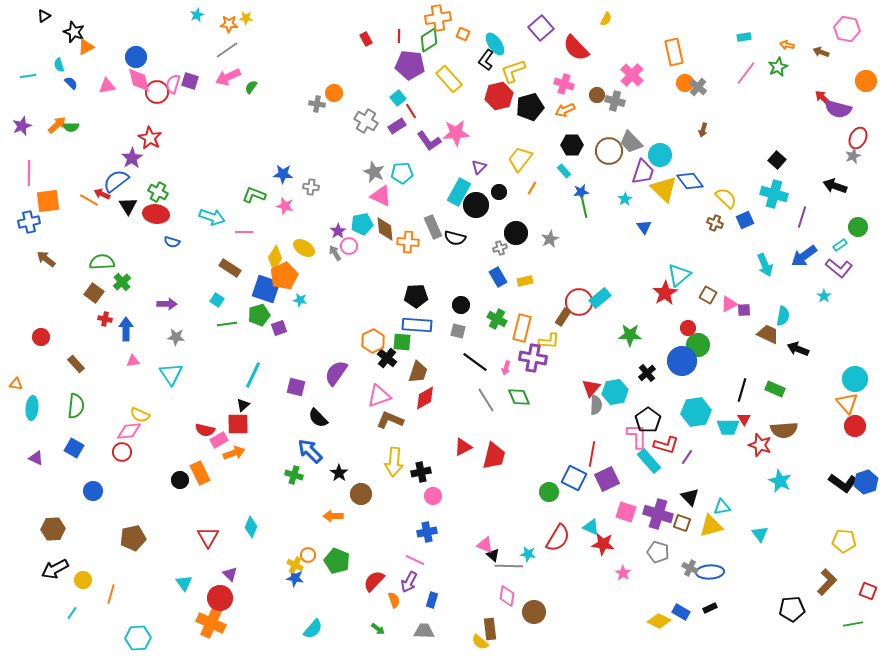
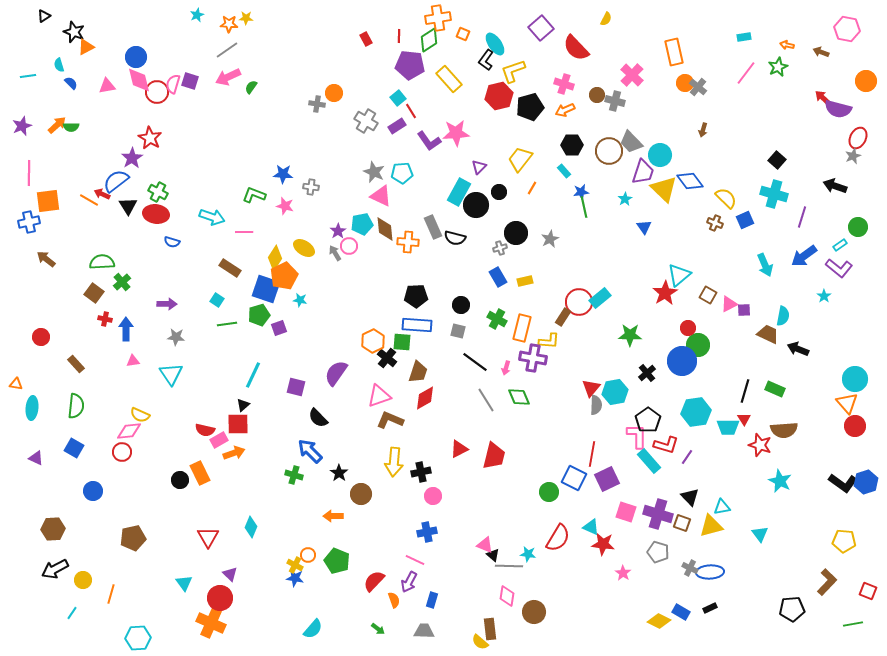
black line at (742, 390): moved 3 px right, 1 px down
red triangle at (463, 447): moved 4 px left, 2 px down
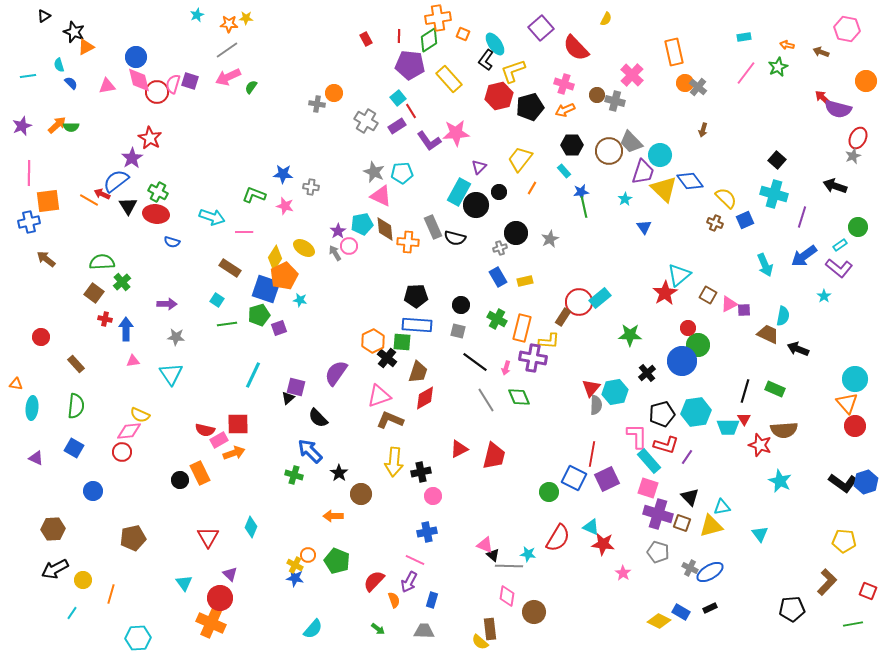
black triangle at (243, 405): moved 45 px right, 7 px up
black pentagon at (648, 420): moved 14 px right, 6 px up; rotated 20 degrees clockwise
pink square at (626, 512): moved 22 px right, 24 px up
blue ellipse at (710, 572): rotated 28 degrees counterclockwise
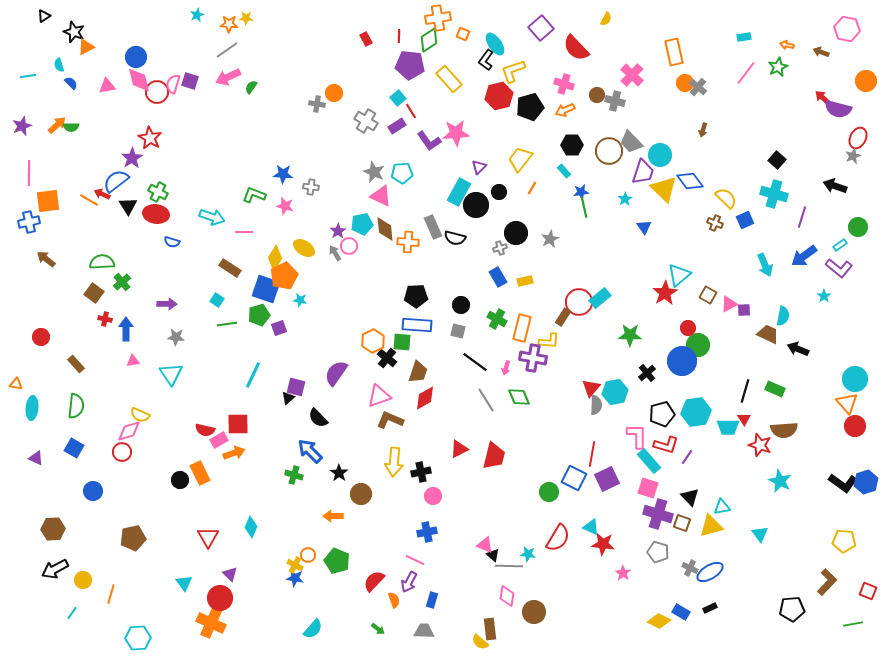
pink diamond at (129, 431): rotated 10 degrees counterclockwise
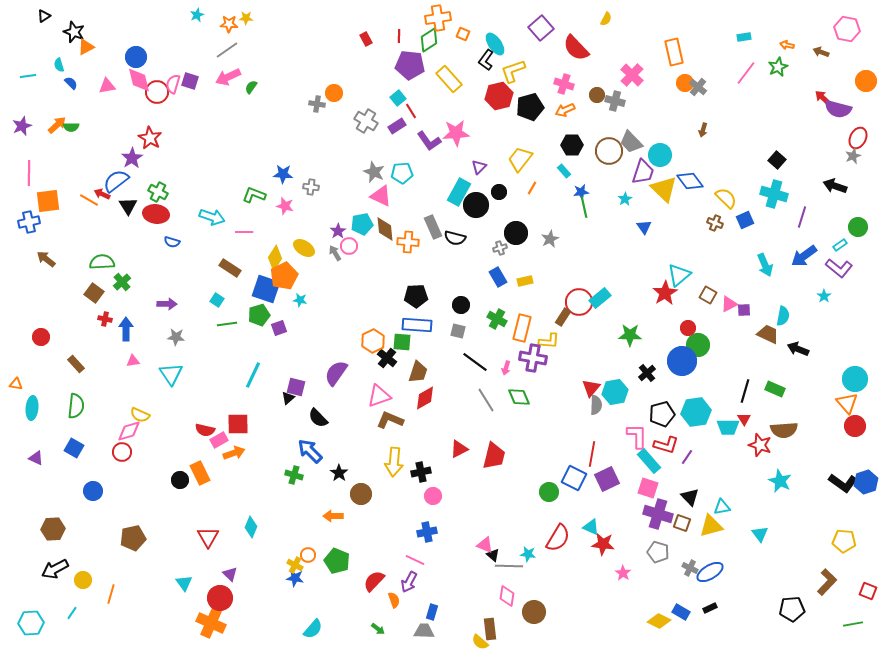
blue rectangle at (432, 600): moved 12 px down
cyan hexagon at (138, 638): moved 107 px left, 15 px up
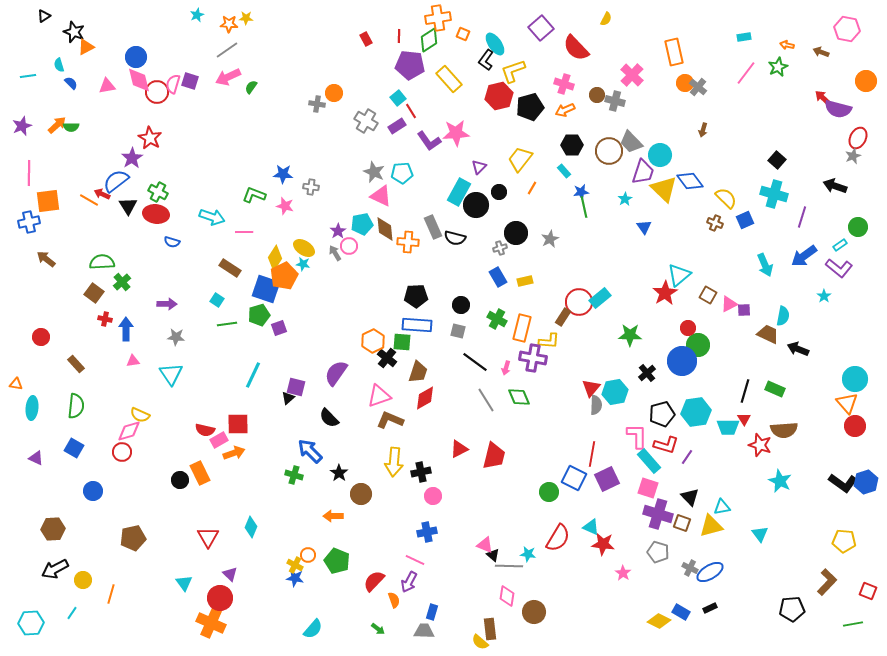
cyan star at (300, 300): moved 3 px right, 36 px up
black semicircle at (318, 418): moved 11 px right
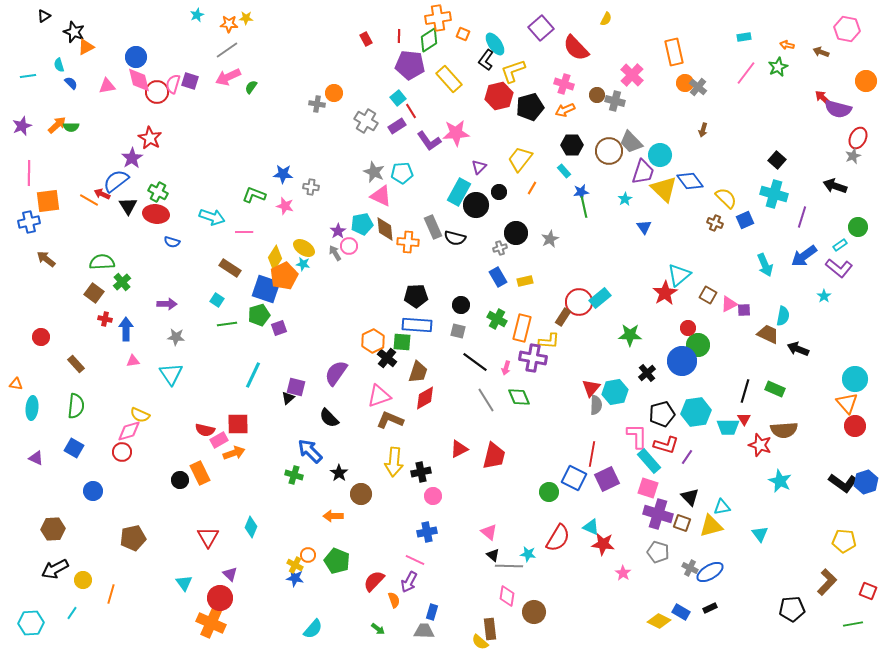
pink triangle at (485, 545): moved 4 px right, 13 px up; rotated 18 degrees clockwise
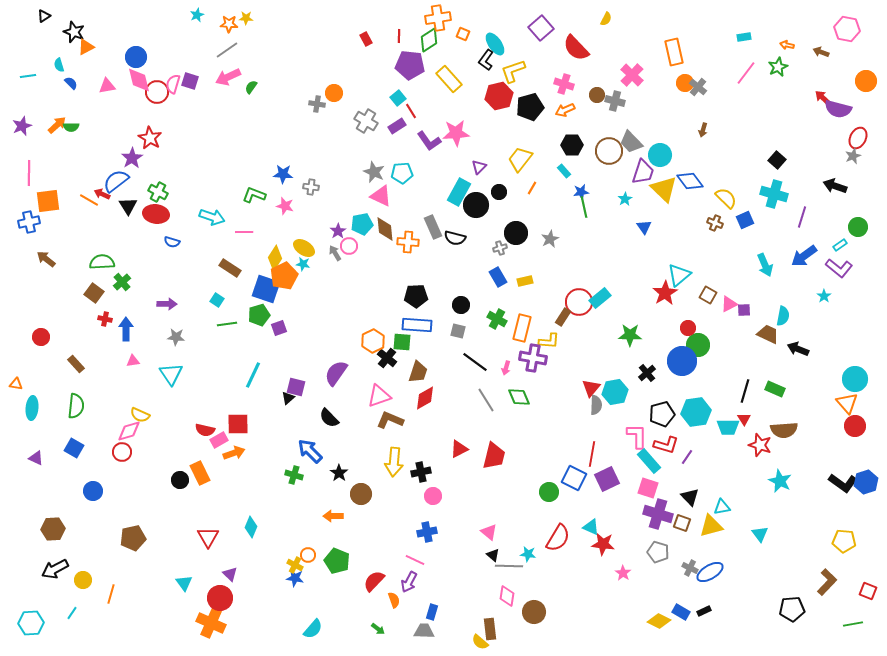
black rectangle at (710, 608): moved 6 px left, 3 px down
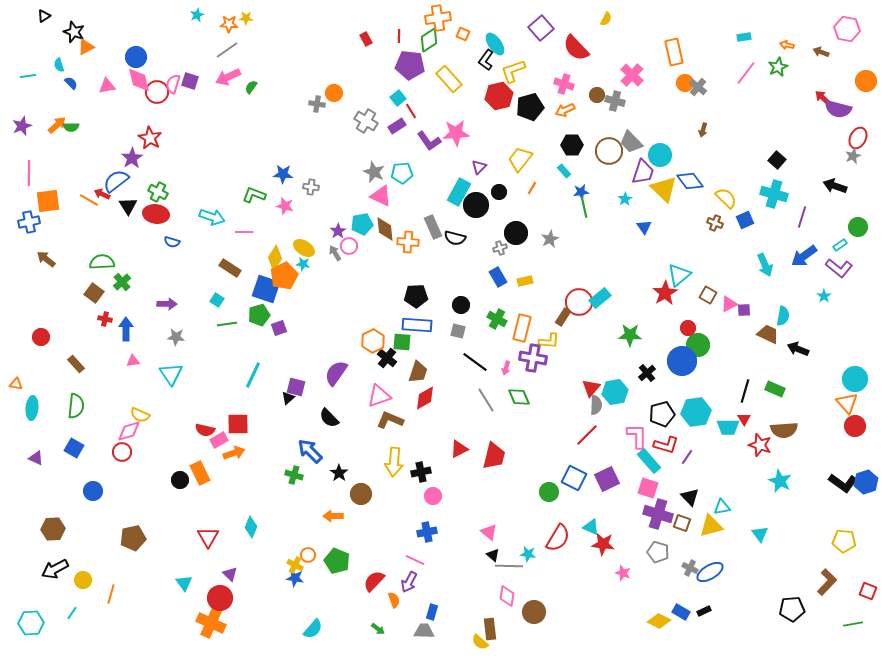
red line at (592, 454): moved 5 px left, 19 px up; rotated 35 degrees clockwise
pink star at (623, 573): rotated 14 degrees counterclockwise
